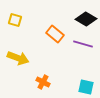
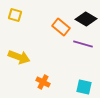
yellow square: moved 5 px up
orange rectangle: moved 6 px right, 7 px up
yellow arrow: moved 1 px right, 1 px up
cyan square: moved 2 px left
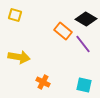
orange rectangle: moved 2 px right, 4 px down
purple line: rotated 36 degrees clockwise
yellow arrow: rotated 10 degrees counterclockwise
cyan square: moved 2 px up
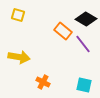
yellow square: moved 3 px right
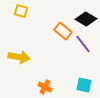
yellow square: moved 3 px right, 4 px up
orange cross: moved 2 px right, 5 px down
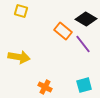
cyan square: rotated 28 degrees counterclockwise
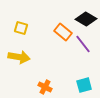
yellow square: moved 17 px down
orange rectangle: moved 1 px down
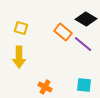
purple line: rotated 12 degrees counterclockwise
yellow arrow: rotated 80 degrees clockwise
cyan square: rotated 21 degrees clockwise
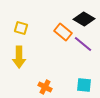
black diamond: moved 2 px left
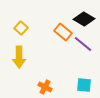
yellow square: rotated 24 degrees clockwise
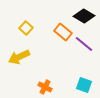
black diamond: moved 3 px up
yellow square: moved 5 px right
purple line: moved 1 px right
yellow arrow: rotated 65 degrees clockwise
cyan square: rotated 14 degrees clockwise
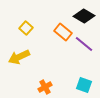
orange cross: rotated 32 degrees clockwise
